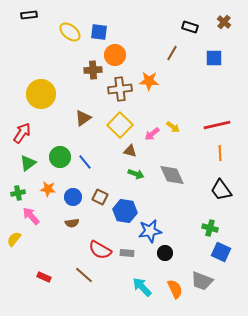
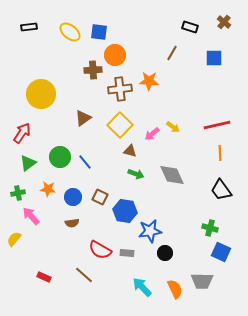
black rectangle at (29, 15): moved 12 px down
gray trapezoid at (202, 281): rotated 20 degrees counterclockwise
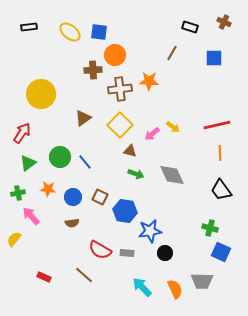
brown cross at (224, 22): rotated 16 degrees counterclockwise
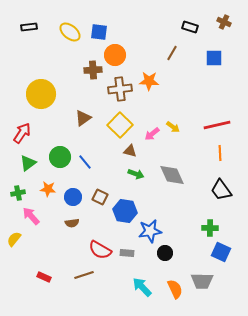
green cross at (210, 228): rotated 14 degrees counterclockwise
brown line at (84, 275): rotated 60 degrees counterclockwise
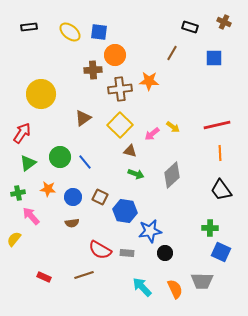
gray diamond at (172, 175): rotated 72 degrees clockwise
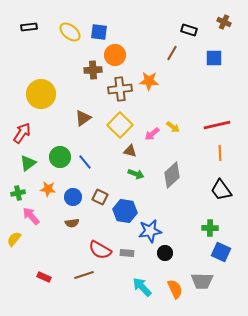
black rectangle at (190, 27): moved 1 px left, 3 px down
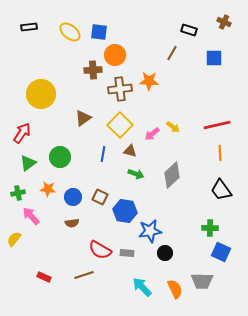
blue line at (85, 162): moved 18 px right, 8 px up; rotated 49 degrees clockwise
